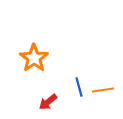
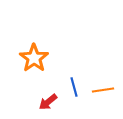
blue line: moved 5 px left
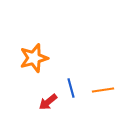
orange star: rotated 20 degrees clockwise
blue line: moved 3 px left, 1 px down
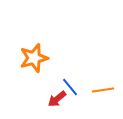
blue line: moved 1 px left, 1 px up; rotated 24 degrees counterclockwise
red arrow: moved 9 px right, 3 px up
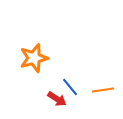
red arrow: rotated 108 degrees counterclockwise
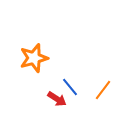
orange line: rotated 45 degrees counterclockwise
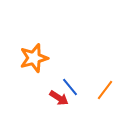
orange line: moved 2 px right
red arrow: moved 2 px right, 1 px up
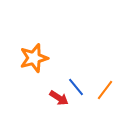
blue line: moved 6 px right
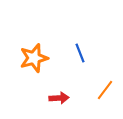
blue line: moved 4 px right, 34 px up; rotated 18 degrees clockwise
red arrow: rotated 36 degrees counterclockwise
